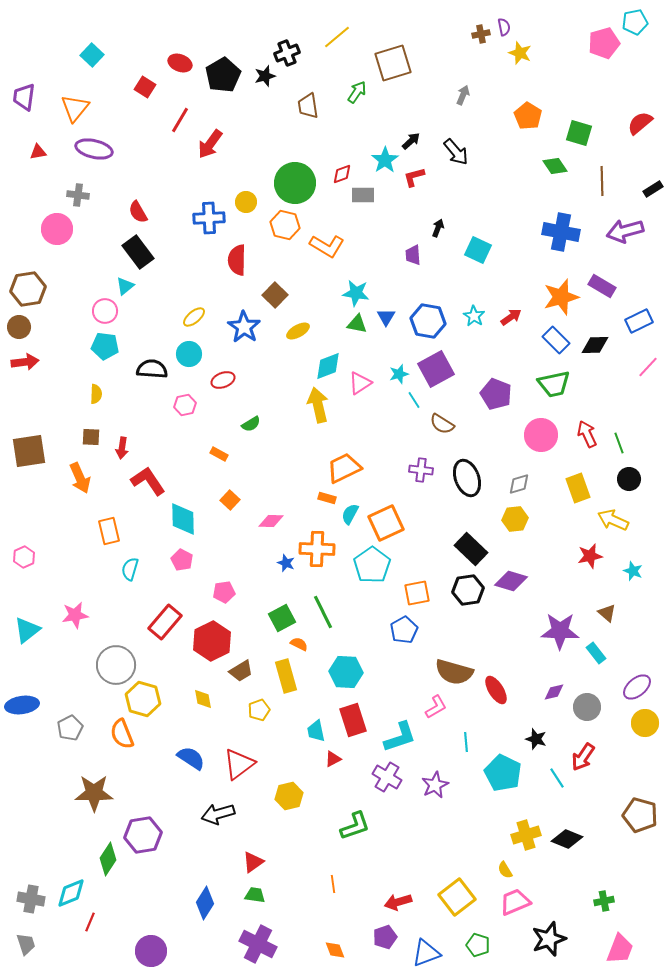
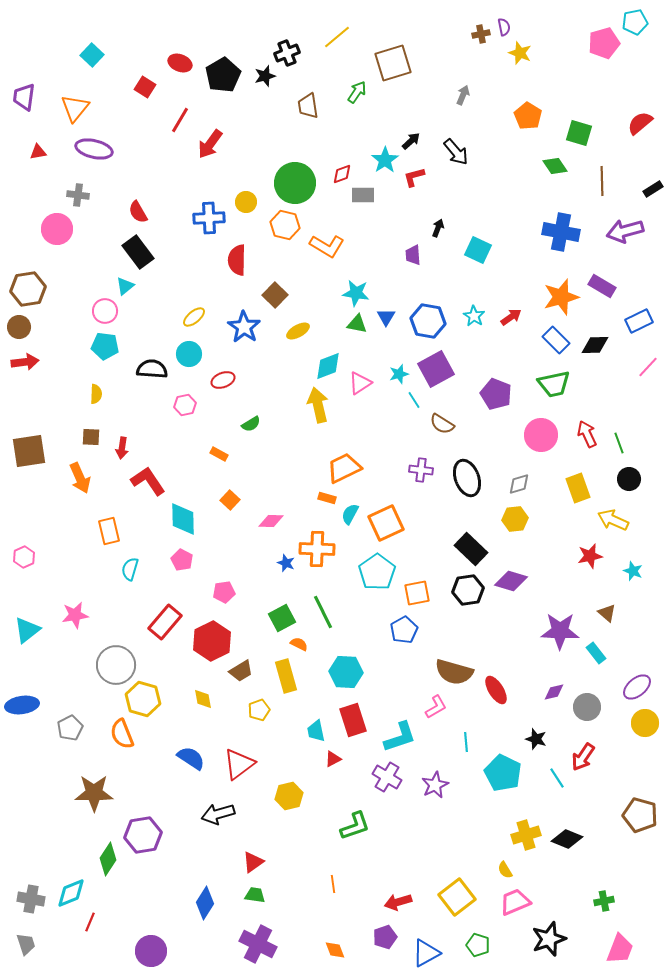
cyan pentagon at (372, 565): moved 5 px right, 7 px down
blue triangle at (426, 953): rotated 8 degrees counterclockwise
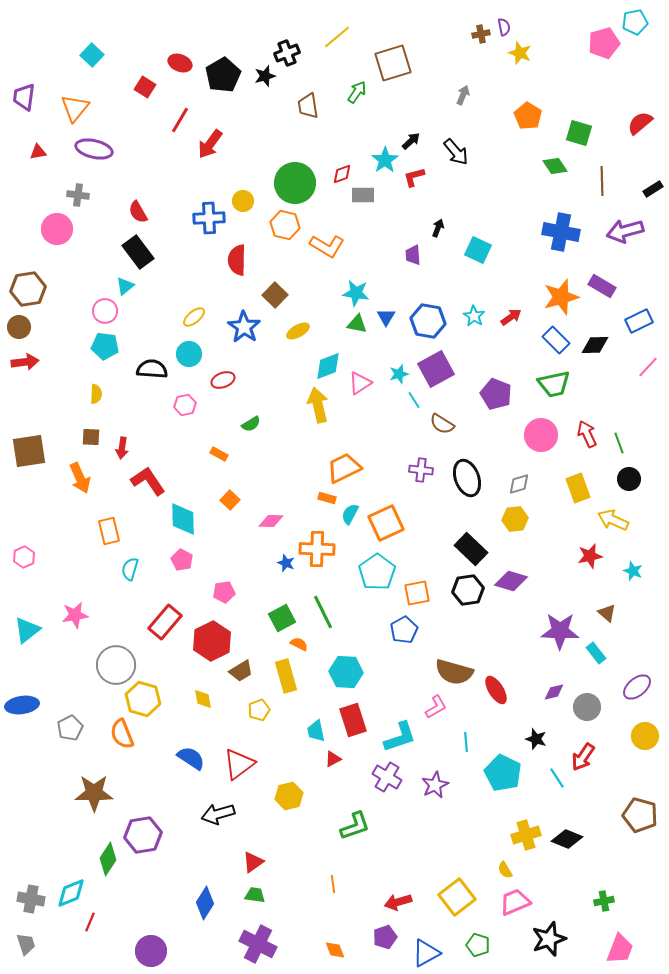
yellow circle at (246, 202): moved 3 px left, 1 px up
yellow circle at (645, 723): moved 13 px down
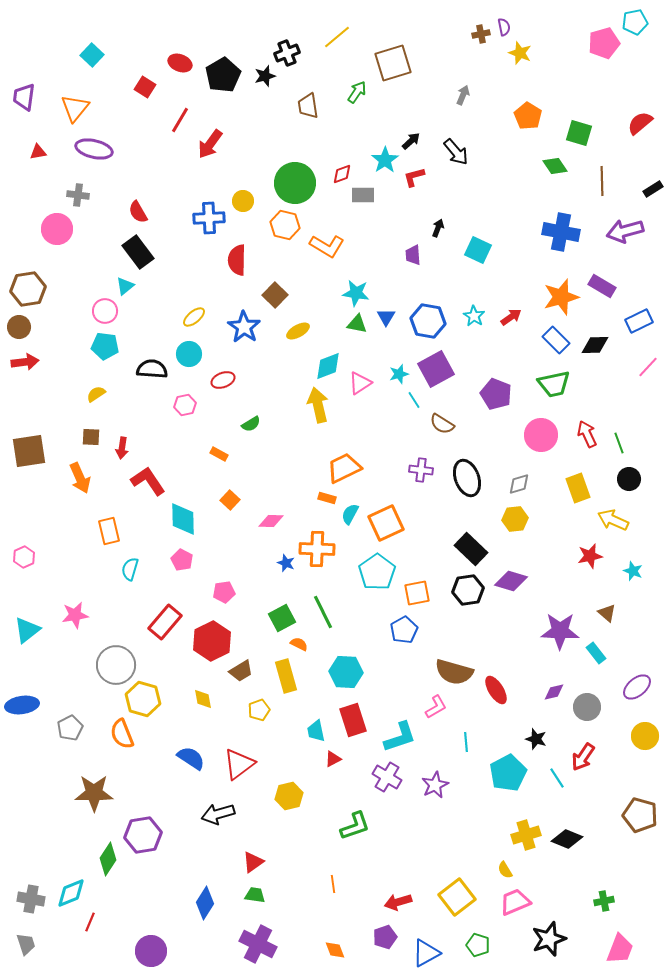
yellow semicircle at (96, 394): rotated 126 degrees counterclockwise
cyan pentagon at (503, 773): moved 5 px right; rotated 18 degrees clockwise
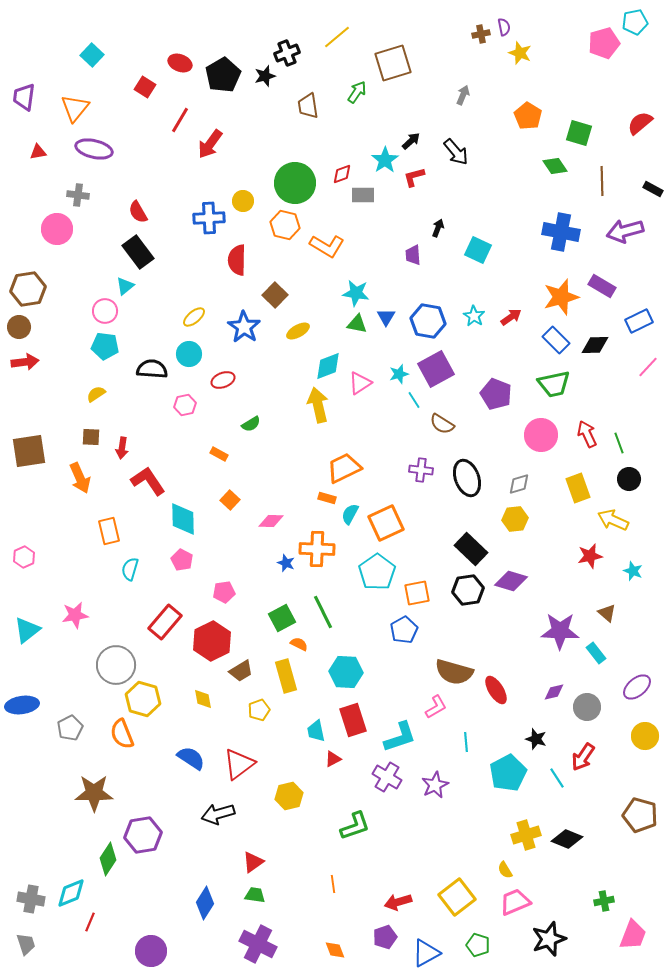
black rectangle at (653, 189): rotated 60 degrees clockwise
pink trapezoid at (620, 949): moved 13 px right, 14 px up
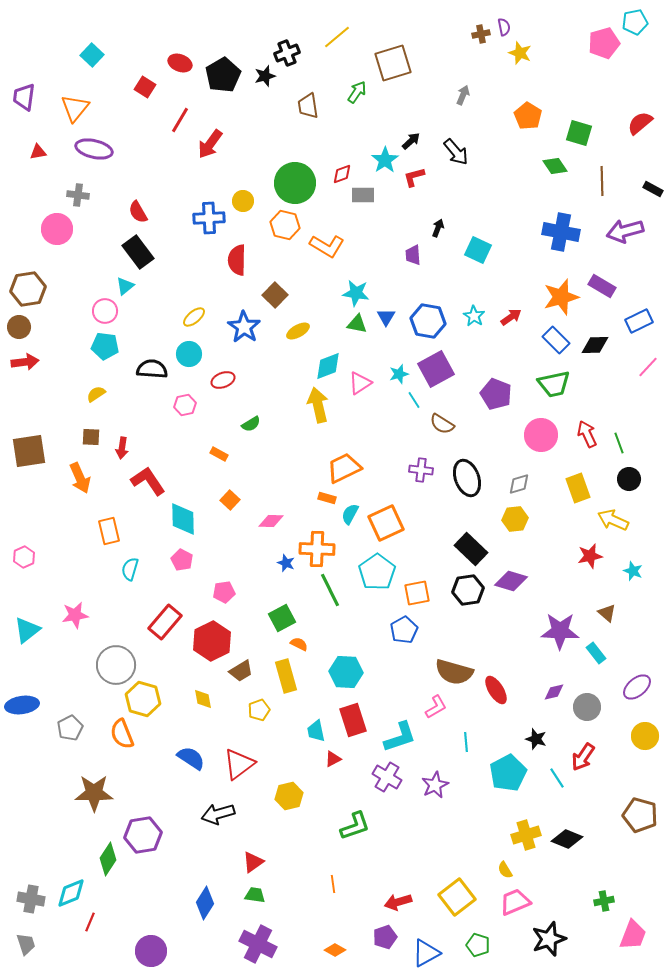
green line at (323, 612): moved 7 px right, 22 px up
orange diamond at (335, 950): rotated 40 degrees counterclockwise
